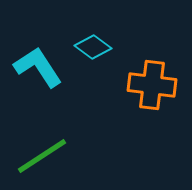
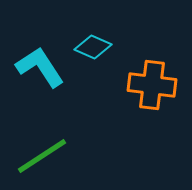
cyan diamond: rotated 12 degrees counterclockwise
cyan L-shape: moved 2 px right
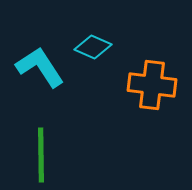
green line: moved 1 px left, 1 px up; rotated 58 degrees counterclockwise
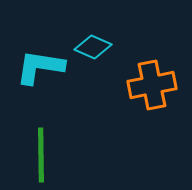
cyan L-shape: rotated 48 degrees counterclockwise
orange cross: rotated 18 degrees counterclockwise
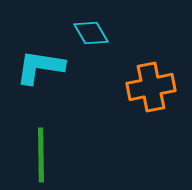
cyan diamond: moved 2 px left, 14 px up; rotated 36 degrees clockwise
orange cross: moved 1 px left, 2 px down
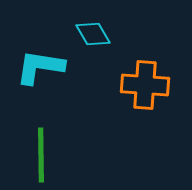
cyan diamond: moved 2 px right, 1 px down
orange cross: moved 6 px left, 2 px up; rotated 15 degrees clockwise
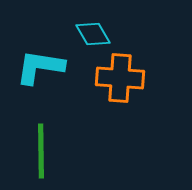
orange cross: moved 25 px left, 7 px up
green line: moved 4 px up
